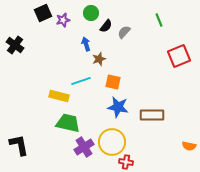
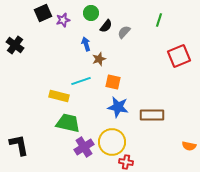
green line: rotated 40 degrees clockwise
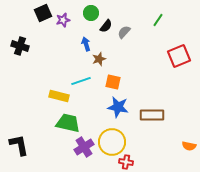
green line: moved 1 px left; rotated 16 degrees clockwise
black cross: moved 5 px right, 1 px down; rotated 18 degrees counterclockwise
